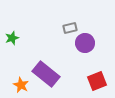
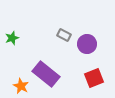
gray rectangle: moved 6 px left, 7 px down; rotated 40 degrees clockwise
purple circle: moved 2 px right, 1 px down
red square: moved 3 px left, 3 px up
orange star: moved 1 px down
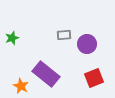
gray rectangle: rotated 32 degrees counterclockwise
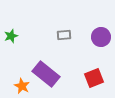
green star: moved 1 px left, 2 px up
purple circle: moved 14 px right, 7 px up
orange star: moved 1 px right
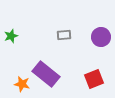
red square: moved 1 px down
orange star: moved 2 px up; rotated 14 degrees counterclockwise
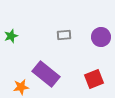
orange star: moved 1 px left, 3 px down; rotated 21 degrees counterclockwise
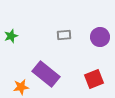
purple circle: moved 1 px left
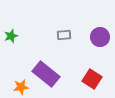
red square: moved 2 px left; rotated 36 degrees counterclockwise
